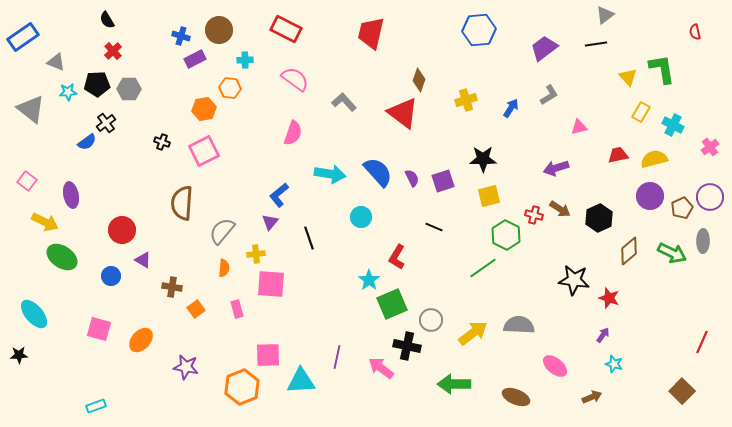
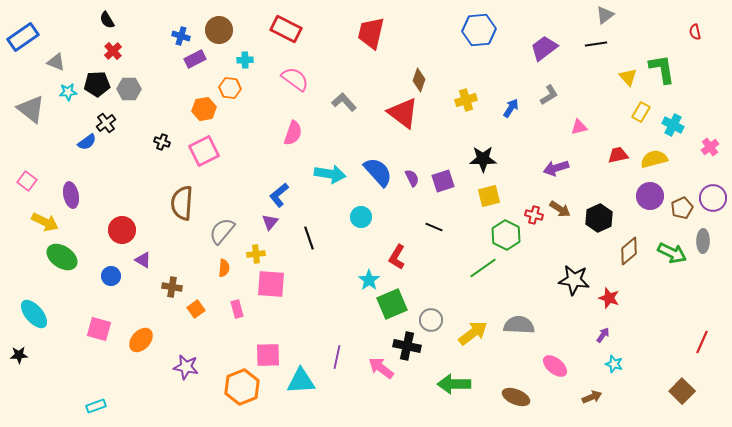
purple circle at (710, 197): moved 3 px right, 1 px down
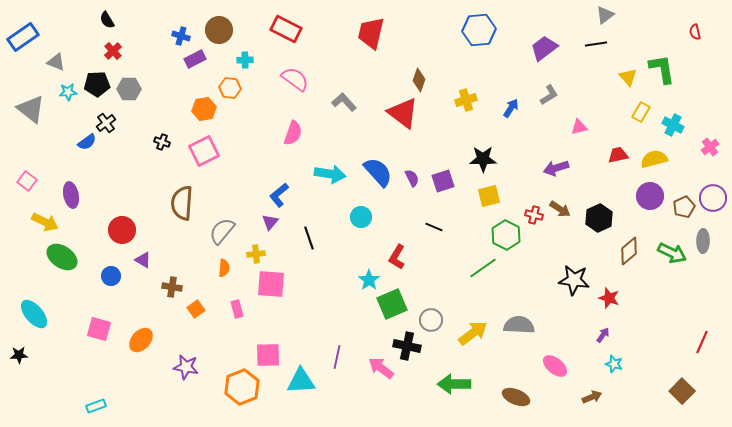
brown pentagon at (682, 208): moved 2 px right, 1 px up
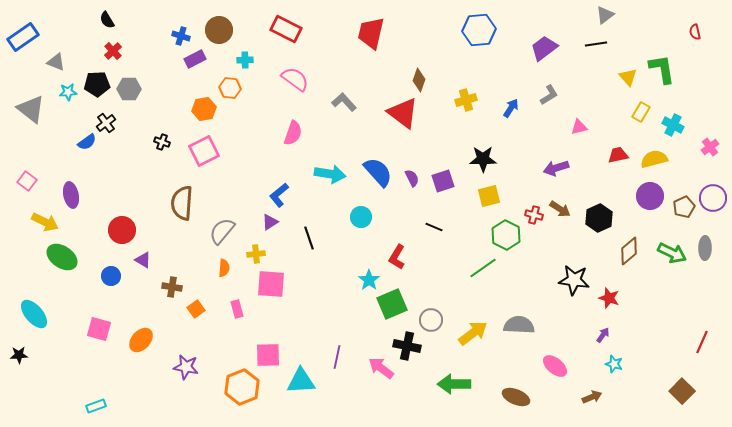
purple triangle at (270, 222): rotated 18 degrees clockwise
gray ellipse at (703, 241): moved 2 px right, 7 px down
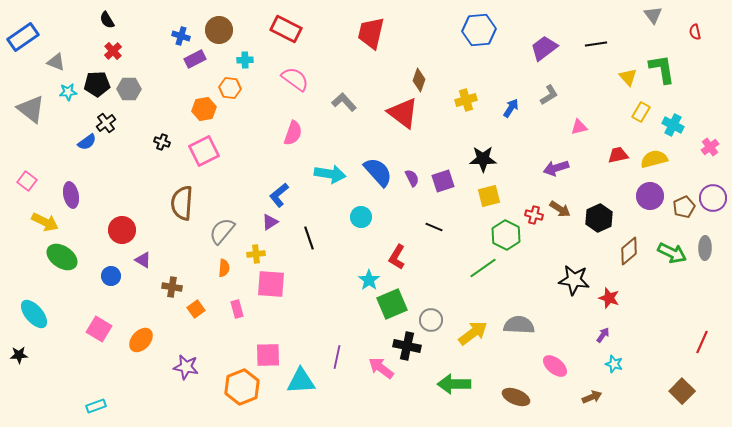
gray triangle at (605, 15): moved 48 px right; rotated 30 degrees counterclockwise
pink square at (99, 329): rotated 15 degrees clockwise
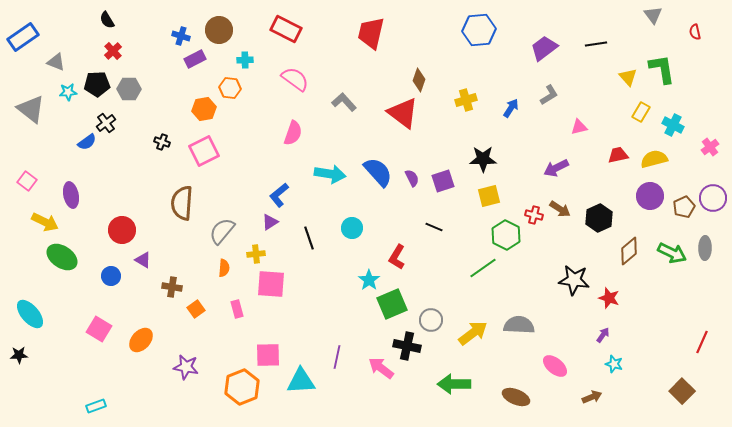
purple arrow at (556, 168): rotated 10 degrees counterclockwise
cyan circle at (361, 217): moved 9 px left, 11 px down
cyan ellipse at (34, 314): moved 4 px left
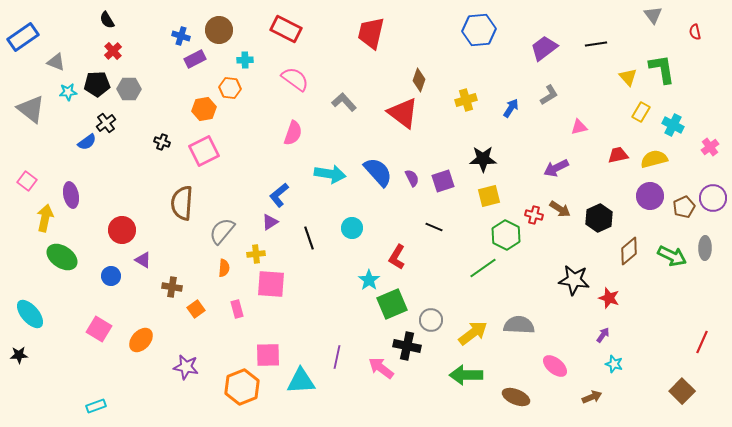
yellow arrow at (45, 222): moved 4 px up; rotated 104 degrees counterclockwise
green arrow at (672, 253): moved 3 px down
green arrow at (454, 384): moved 12 px right, 9 px up
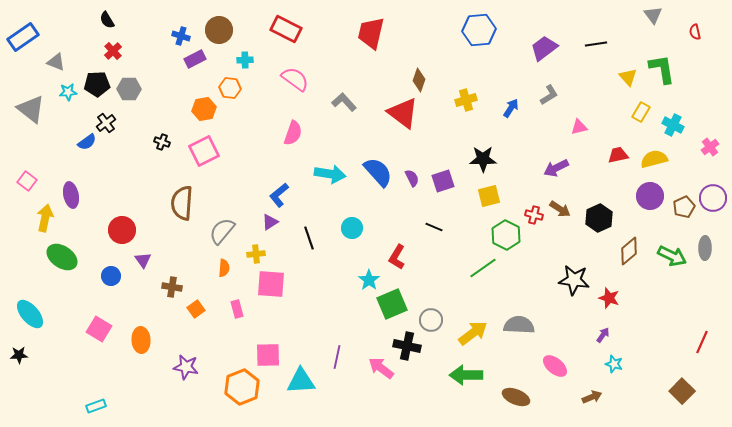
purple triangle at (143, 260): rotated 24 degrees clockwise
orange ellipse at (141, 340): rotated 45 degrees counterclockwise
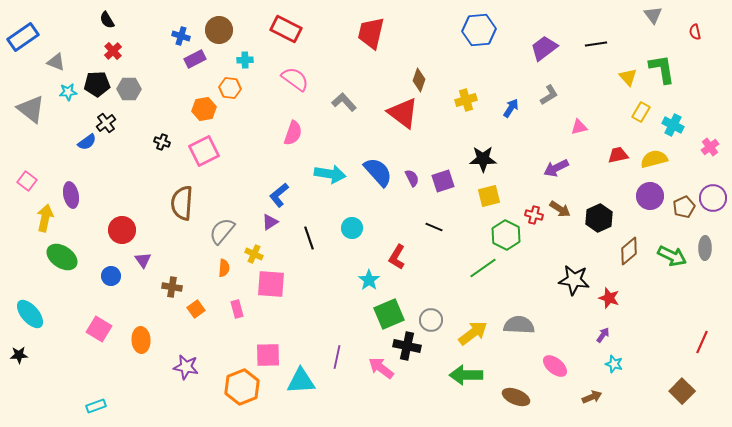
yellow cross at (256, 254): moved 2 px left; rotated 30 degrees clockwise
green square at (392, 304): moved 3 px left, 10 px down
